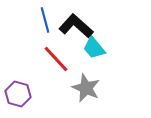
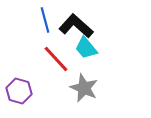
cyan trapezoid: moved 8 px left
gray star: moved 2 px left
purple hexagon: moved 1 px right, 3 px up
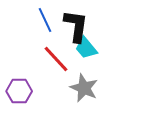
blue line: rotated 10 degrees counterclockwise
black L-shape: rotated 56 degrees clockwise
purple hexagon: rotated 15 degrees counterclockwise
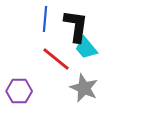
blue line: moved 1 px up; rotated 30 degrees clockwise
red line: rotated 8 degrees counterclockwise
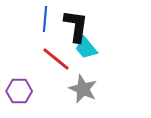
gray star: moved 1 px left, 1 px down
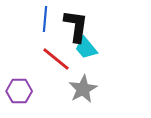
gray star: rotated 20 degrees clockwise
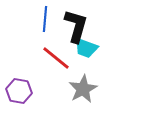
black L-shape: rotated 8 degrees clockwise
cyan trapezoid: rotated 30 degrees counterclockwise
red line: moved 1 px up
purple hexagon: rotated 10 degrees clockwise
